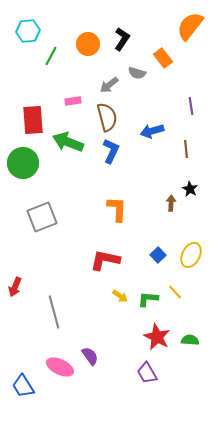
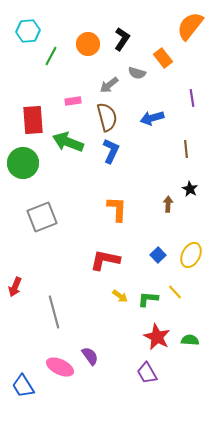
purple line: moved 1 px right, 8 px up
blue arrow: moved 13 px up
brown arrow: moved 3 px left, 1 px down
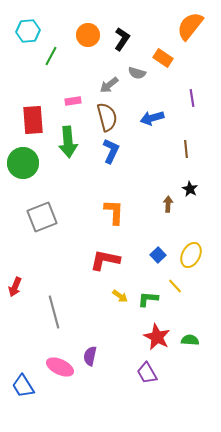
orange circle: moved 9 px up
orange rectangle: rotated 18 degrees counterclockwise
green arrow: rotated 116 degrees counterclockwise
orange L-shape: moved 3 px left, 3 px down
yellow line: moved 6 px up
purple semicircle: rotated 132 degrees counterclockwise
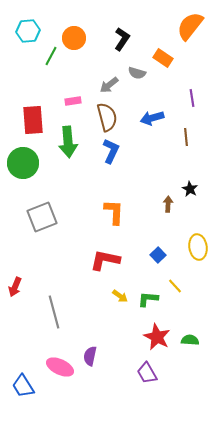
orange circle: moved 14 px left, 3 px down
brown line: moved 12 px up
yellow ellipse: moved 7 px right, 8 px up; rotated 35 degrees counterclockwise
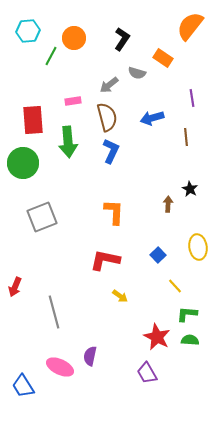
green L-shape: moved 39 px right, 15 px down
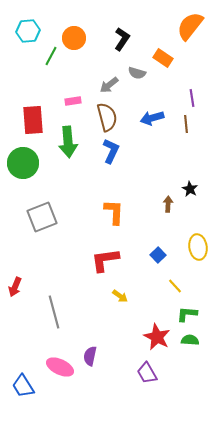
brown line: moved 13 px up
red L-shape: rotated 20 degrees counterclockwise
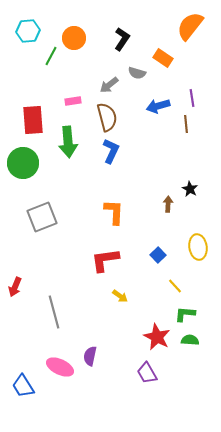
blue arrow: moved 6 px right, 12 px up
green L-shape: moved 2 px left
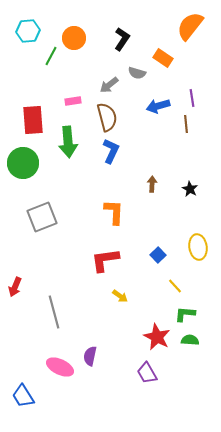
brown arrow: moved 16 px left, 20 px up
blue trapezoid: moved 10 px down
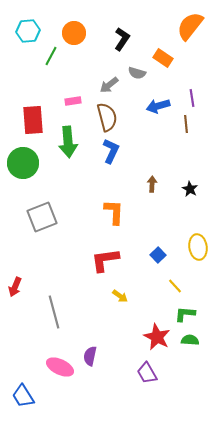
orange circle: moved 5 px up
